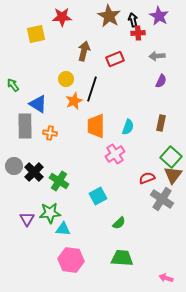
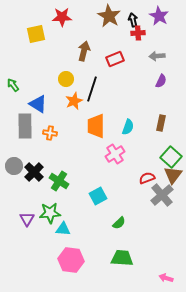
gray cross: moved 4 px up; rotated 15 degrees clockwise
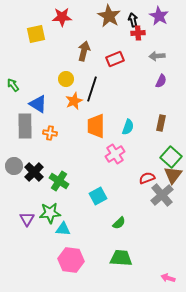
green trapezoid: moved 1 px left
pink arrow: moved 2 px right
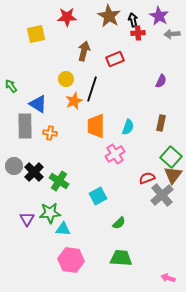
red star: moved 5 px right
gray arrow: moved 15 px right, 22 px up
green arrow: moved 2 px left, 1 px down
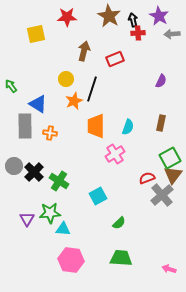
green square: moved 1 px left, 1 px down; rotated 20 degrees clockwise
pink arrow: moved 1 px right, 9 px up
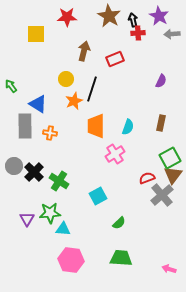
yellow square: rotated 12 degrees clockwise
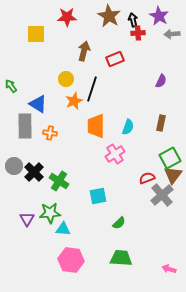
cyan square: rotated 18 degrees clockwise
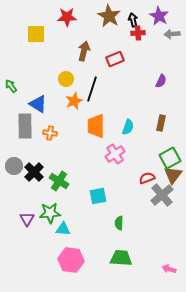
green semicircle: rotated 136 degrees clockwise
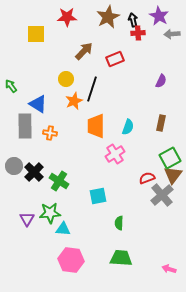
brown star: moved 1 px left, 1 px down; rotated 15 degrees clockwise
brown arrow: rotated 30 degrees clockwise
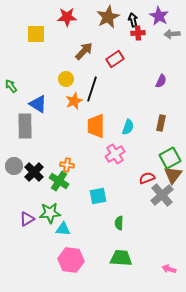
red rectangle: rotated 12 degrees counterclockwise
orange cross: moved 17 px right, 32 px down
purple triangle: rotated 28 degrees clockwise
